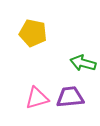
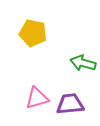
purple trapezoid: moved 7 px down
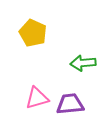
yellow pentagon: rotated 12 degrees clockwise
green arrow: rotated 20 degrees counterclockwise
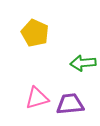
yellow pentagon: moved 2 px right
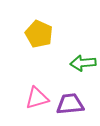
yellow pentagon: moved 4 px right, 1 px down
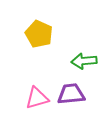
green arrow: moved 1 px right, 2 px up
purple trapezoid: moved 1 px right, 10 px up
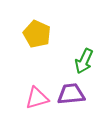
yellow pentagon: moved 2 px left
green arrow: rotated 60 degrees counterclockwise
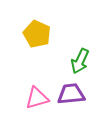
green arrow: moved 4 px left
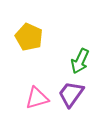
yellow pentagon: moved 8 px left, 3 px down
purple trapezoid: rotated 48 degrees counterclockwise
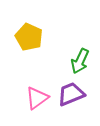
purple trapezoid: rotated 32 degrees clockwise
pink triangle: rotated 20 degrees counterclockwise
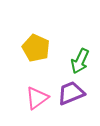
yellow pentagon: moved 7 px right, 11 px down
purple trapezoid: moved 1 px up
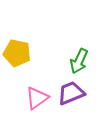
yellow pentagon: moved 19 px left, 5 px down; rotated 12 degrees counterclockwise
green arrow: moved 1 px left
